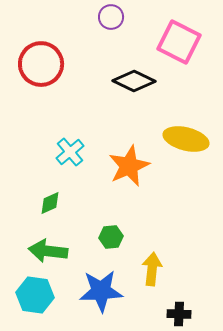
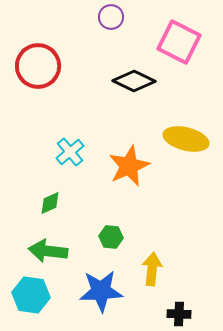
red circle: moved 3 px left, 2 px down
green hexagon: rotated 10 degrees clockwise
cyan hexagon: moved 4 px left
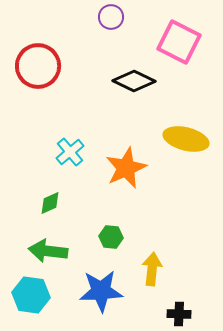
orange star: moved 3 px left, 2 px down
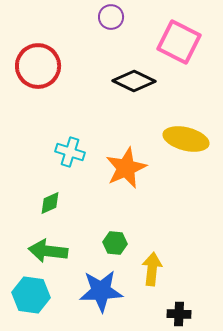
cyan cross: rotated 32 degrees counterclockwise
green hexagon: moved 4 px right, 6 px down
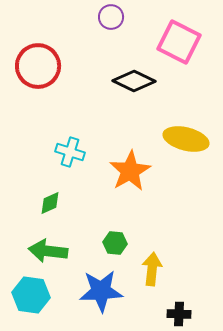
orange star: moved 4 px right, 3 px down; rotated 6 degrees counterclockwise
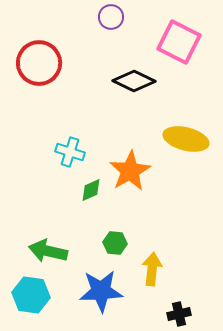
red circle: moved 1 px right, 3 px up
green diamond: moved 41 px right, 13 px up
green arrow: rotated 6 degrees clockwise
black cross: rotated 15 degrees counterclockwise
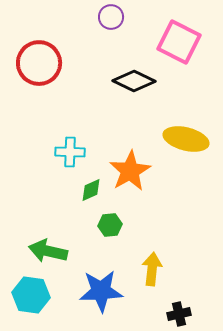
cyan cross: rotated 16 degrees counterclockwise
green hexagon: moved 5 px left, 18 px up; rotated 10 degrees counterclockwise
